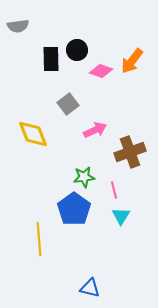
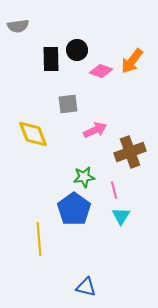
gray square: rotated 30 degrees clockwise
blue triangle: moved 4 px left, 1 px up
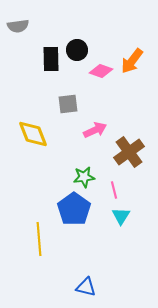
brown cross: moved 1 px left; rotated 16 degrees counterclockwise
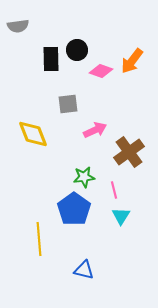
blue triangle: moved 2 px left, 17 px up
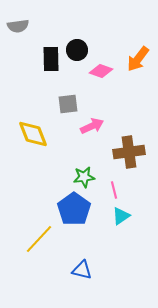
orange arrow: moved 6 px right, 2 px up
pink arrow: moved 3 px left, 4 px up
brown cross: rotated 28 degrees clockwise
cyan triangle: rotated 24 degrees clockwise
yellow line: rotated 48 degrees clockwise
blue triangle: moved 2 px left
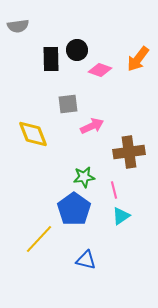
pink diamond: moved 1 px left, 1 px up
blue triangle: moved 4 px right, 10 px up
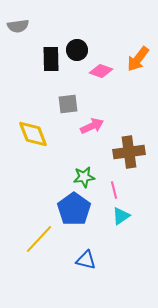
pink diamond: moved 1 px right, 1 px down
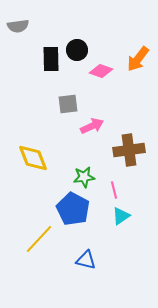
yellow diamond: moved 24 px down
brown cross: moved 2 px up
blue pentagon: moved 1 px left; rotated 8 degrees counterclockwise
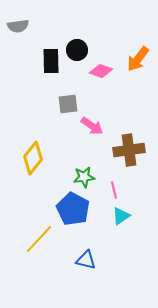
black rectangle: moved 2 px down
pink arrow: rotated 60 degrees clockwise
yellow diamond: rotated 60 degrees clockwise
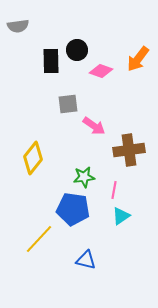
pink arrow: moved 2 px right
pink line: rotated 24 degrees clockwise
blue pentagon: rotated 20 degrees counterclockwise
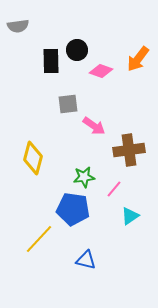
yellow diamond: rotated 24 degrees counterclockwise
pink line: moved 1 px up; rotated 30 degrees clockwise
cyan triangle: moved 9 px right
